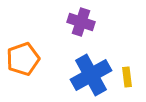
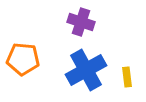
orange pentagon: rotated 24 degrees clockwise
blue cross: moved 5 px left, 5 px up
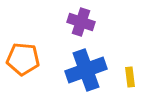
blue cross: rotated 9 degrees clockwise
yellow rectangle: moved 3 px right
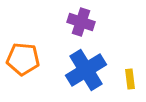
blue cross: rotated 12 degrees counterclockwise
yellow rectangle: moved 2 px down
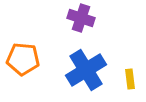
purple cross: moved 4 px up
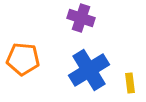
blue cross: moved 3 px right
yellow rectangle: moved 4 px down
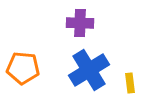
purple cross: moved 1 px left, 5 px down; rotated 16 degrees counterclockwise
orange pentagon: moved 9 px down
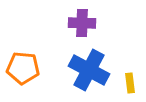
purple cross: moved 2 px right
blue cross: rotated 30 degrees counterclockwise
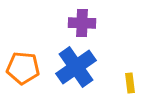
blue cross: moved 13 px left, 3 px up; rotated 27 degrees clockwise
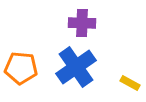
orange pentagon: moved 2 px left
yellow rectangle: rotated 54 degrees counterclockwise
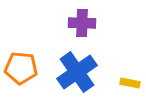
blue cross: moved 1 px right, 5 px down
yellow rectangle: rotated 18 degrees counterclockwise
